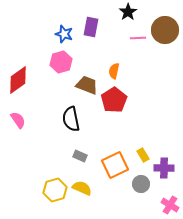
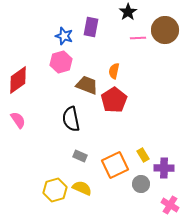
blue star: moved 2 px down
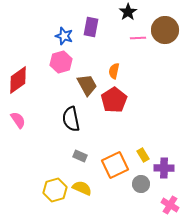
brown trapezoid: rotated 40 degrees clockwise
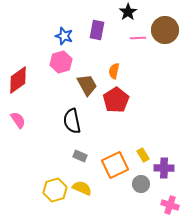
purple rectangle: moved 6 px right, 3 px down
red pentagon: moved 2 px right
black semicircle: moved 1 px right, 2 px down
pink cross: rotated 12 degrees counterclockwise
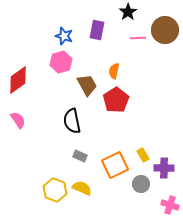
yellow hexagon: rotated 25 degrees counterclockwise
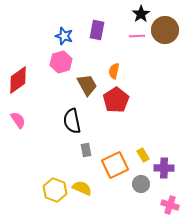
black star: moved 13 px right, 2 px down
pink line: moved 1 px left, 2 px up
gray rectangle: moved 6 px right, 6 px up; rotated 56 degrees clockwise
